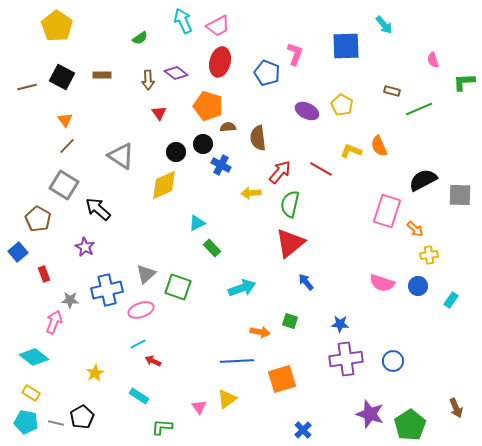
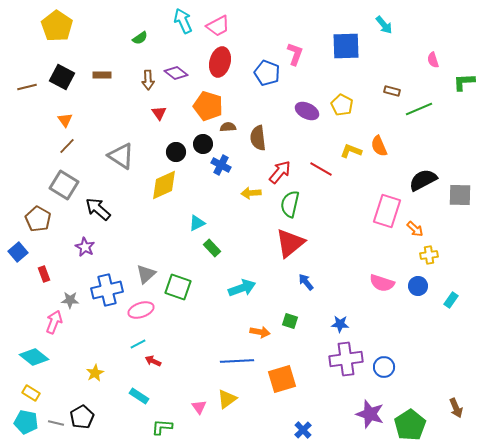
blue circle at (393, 361): moved 9 px left, 6 px down
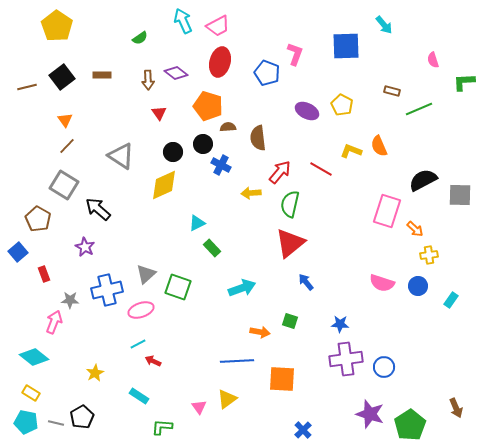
black square at (62, 77): rotated 25 degrees clockwise
black circle at (176, 152): moved 3 px left
orange square at (282, 379): rotated 20 degrees clockwise
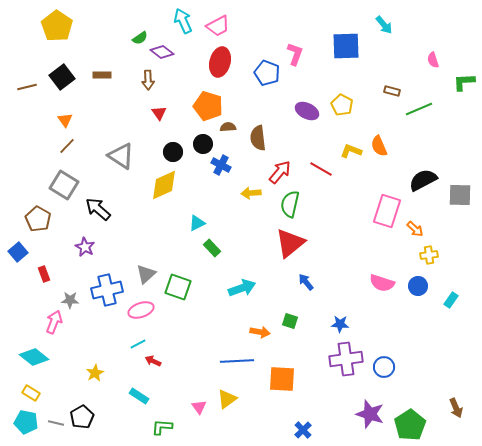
purple diamond at (176, 73): moved 14 px left, 21 px up
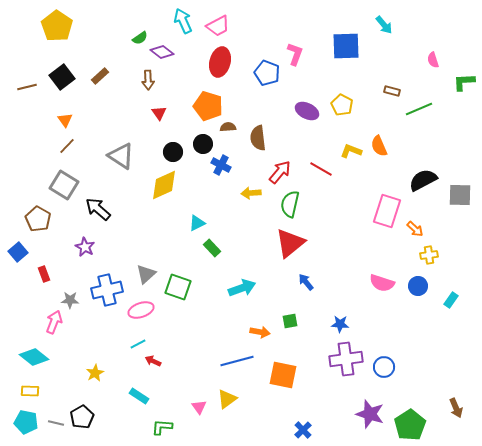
brown rectangle at (102, 75): moved 2 px left, 1 px down; rotated 42 degrees counterclockwise
green square at (290, 321): rotated 28 degrees counterclockwise
blue line at (237, 361): rotated 12 degrees counterclockwise
orange square at (282, 379): moved 1 px right, 4 px up; rotated 8 degrees clockwise
yellow rectangle at (31, 393): moved 1 px left, 2 px up; rotated 30 degrees counterclockwise
